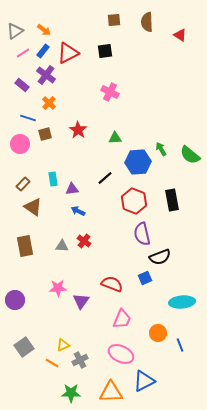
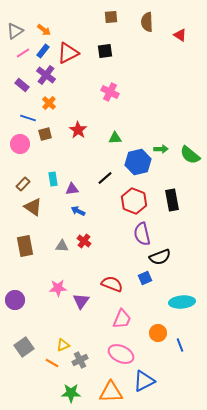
brown square at (114, 20): moved 3 px left, 3 px up
green arrow at (161, 149): rotated 120 degrees clockwise
blue hexagon at (138, 162): rotated 10 degrees counterclockwise
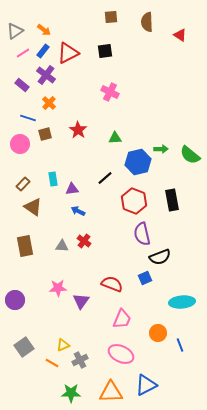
blue triangle at (144, 381): moved 2 px right, 4 px down
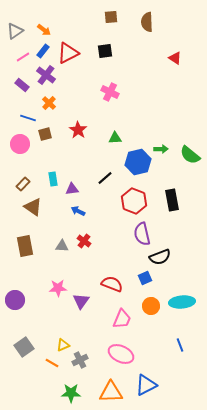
red triangle at (180, 35): moved 5 px left, 23 px down
pink line at (23, 53): moved 4 px down
orange circle at (158, 333): moved 7 px left, 27 px up
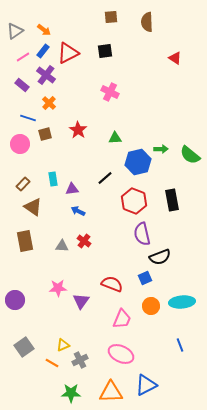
brown rectangle at (25, 246): moved 5 px up
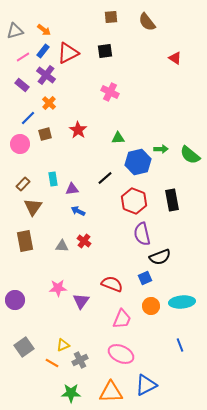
brown semicircle at (147, 22): rotated 36 degrees counterclockwise
gray triangle at (15, 31): rotated 18 degrees clockwise
blue line at (28, 118): rotated 63 degrees counterclockwise
green triangle at (115, 138): moved 3 px right
brown triangle at (33, 207): rotated 30 degrees clockwise
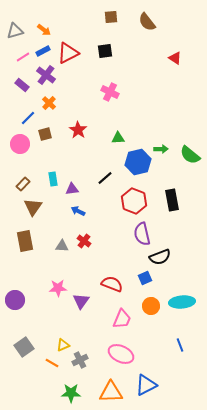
blue rectangle at (43, 51): rotated 24 degrees clockwise
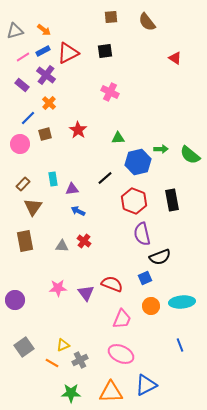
purple triangle at (81, 301): moved 5 px right, 8 px up; rotated 12 degrees counterclockwise
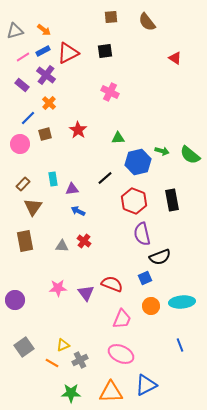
green arrow at (161, 149): moved 1 px right, 2 px down; rotated 16 degrees clockwise
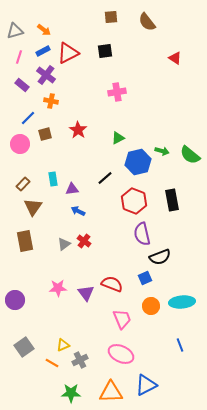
pink line at (23, 57): moved 4 px left; rotated 40 degrees counterclockwise
pink cross at (110, 92): moved 7 px right; rotated 36 degrees counterclockwise
orange cross at (49, 103): moved 2 px right, 2 px up; rotated 32 degrees counterclockwise
green triangle at (118, 138): rotated 24 degrees counterclockwise
gray triangle at (62, 246): moved 2 px right, 2 px up; rotated 40 degrees counterclockwise
pink trapezoid at (122, 319): rotated 45 degrees counterclockwise
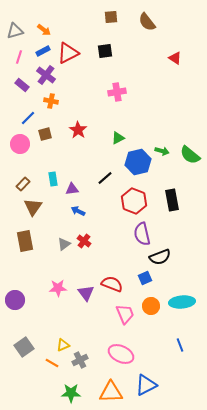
pink trapezoid at (122, 319): moved 3 px right, 5 px up
